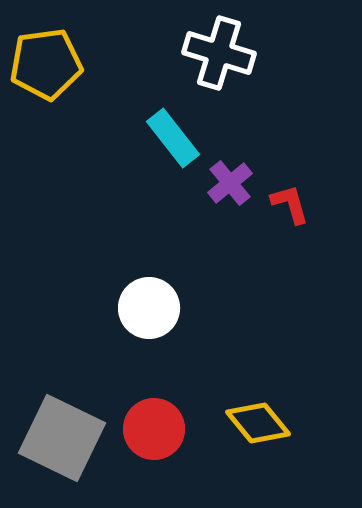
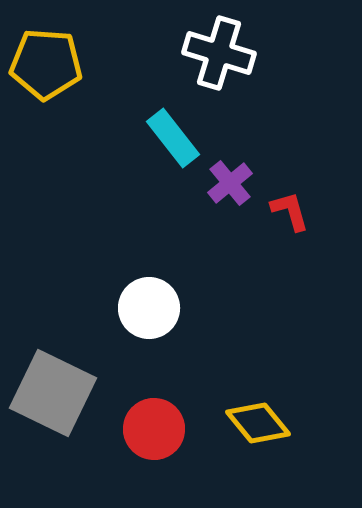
yellow pentagon: rotated 12 degrees clockwise
red L-shape: moved 7 px down
gray square: moved 9 px left, 45 px up
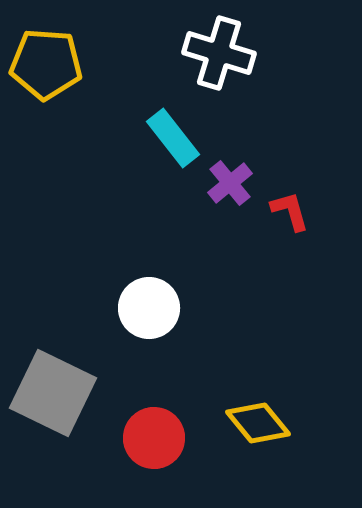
red circle: moved 9 px down
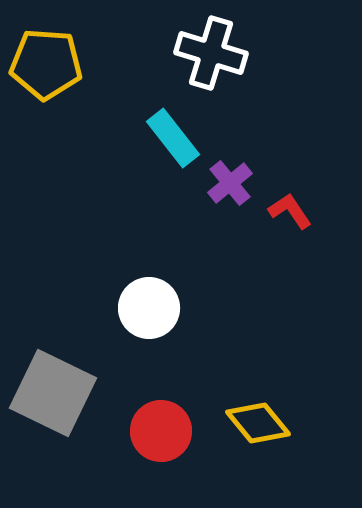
white cross: moved 8 px left
red L-shape: rotated 18 degrees counterclockwise
red circle: moved 7 px right, 7 px up
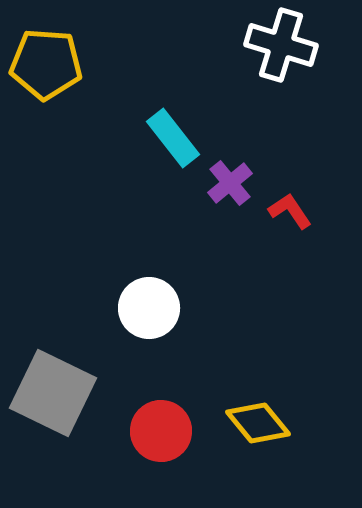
white cross: moved 70 px right, 8 px up
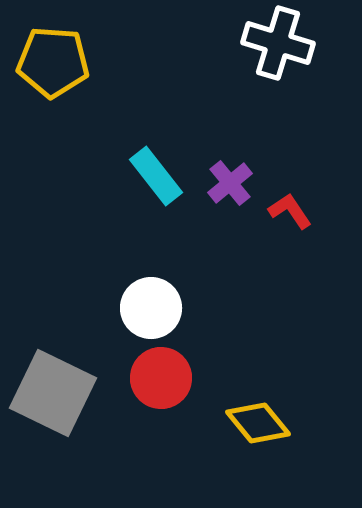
white cross: moved 3 px left, 2 px up
yellow pentagon: moved 7 px right, 2 px up
cyan rectangle: moved 17 px left, 38 px down
white circle: moved 2 px right
red circle: moved 53 px up
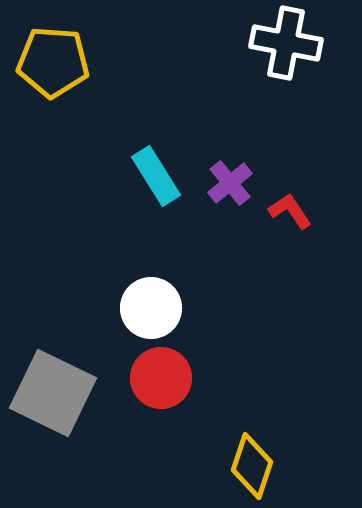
white cross: moved 8 px right; rotated 6 degrees counterclockwise
cyan rectangle: rotated 6 degrees clockwise
yellow diamond: moved 6 px left, 43 px down; rotated 58 degrees clockwise
